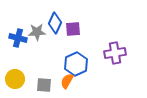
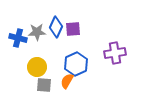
blue diamond: moved 1 px right, 4 px down
yellow circle: moved 22 px right, 12 px up
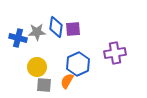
blue diamond: rotated 15 degrees counterclockwise
blue hexagon: moved 2 px right
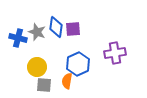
gray star: rotated 24 degrees clockwise
orange semicircle: rotated 21 degrees counterclockwise
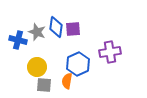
blue cross: moved 2 px down
purple cross: moved 5 px left, 1 px up
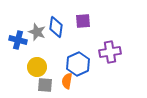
purple square: moved 10 px right, 8 px up
gray square: moved 1 px right
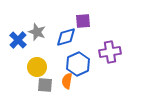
blue diamond: moved 10 px right, 10 px down; rotated 65 degrees clockwise
blue cross: rotated 30 degrees clockwise
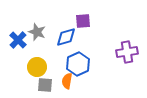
purple cross: moved 17 px right
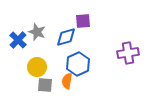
purple cross: moved 1 px right, 1 px down
